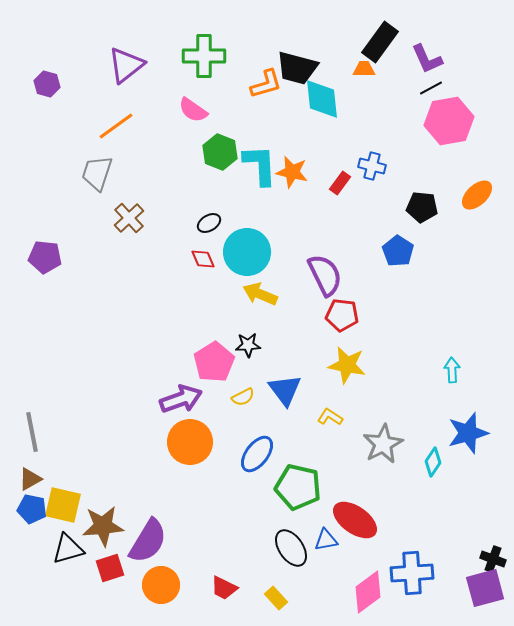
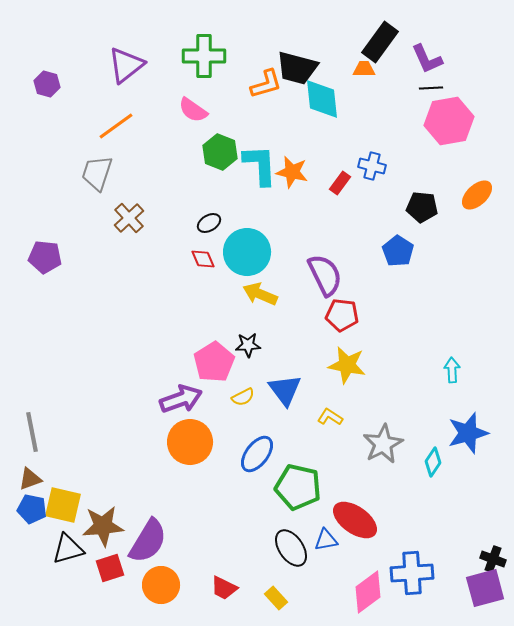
black line at (431, 88): rotated 25 degrees clockwise
brown triangle at (30, 479): rotated 10 degrees clockwise
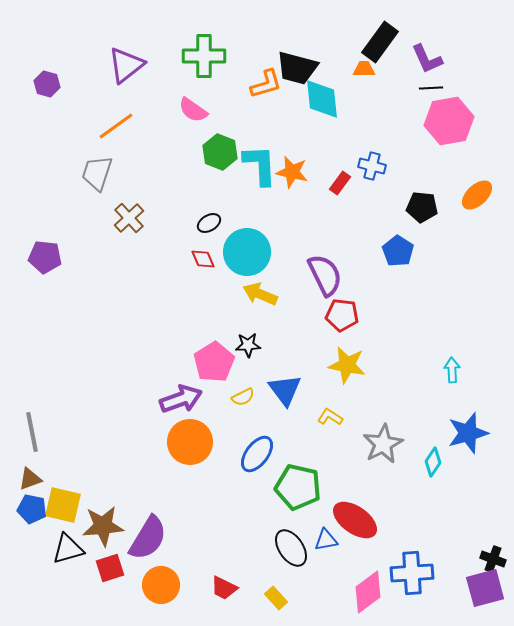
purple semicircle at (148, 541): moved 3 px up
